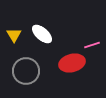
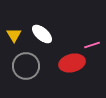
gray circle: moved 5 px up
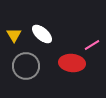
pink line: rotated 14 degrees counterclockwise
red ellipse: rotated 20 degrees clockwise
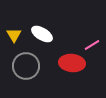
white ellipse: rotated 10 degrees counterclockwise
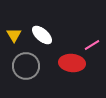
white ellipse: moved 1 px down; rotated 10 degrees clockwise
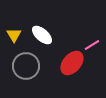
red ellipse: rotated 55 degrees counterclockwise
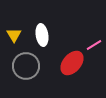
white ellipse: rotated 40 degrees clockwise
pink line: moved 2 px right
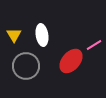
red ellipse: moved 1 px left, 2 px up
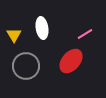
white ellipse: moved 7 px up
pink line: moved 9 px left, 11 px up
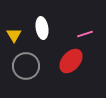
pink line: rotated 14 degrees clockwise
